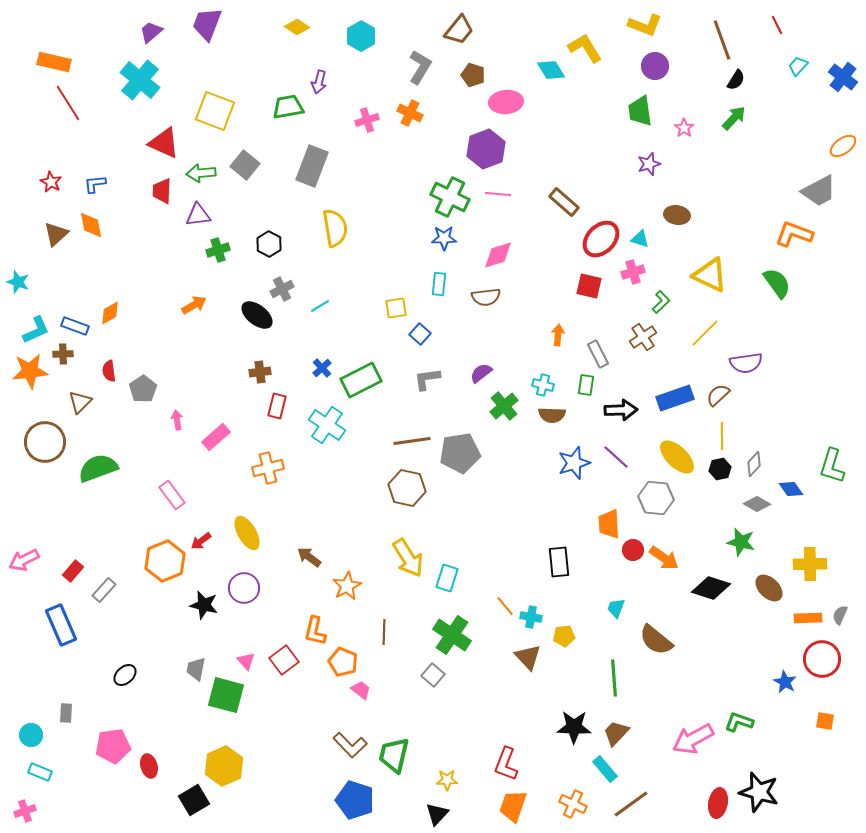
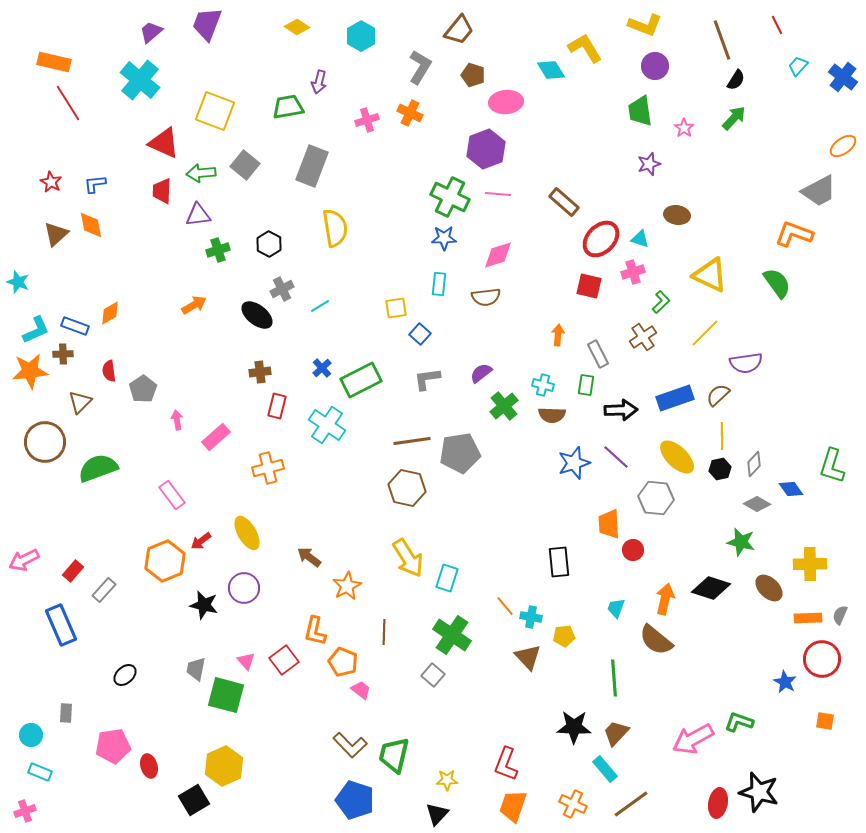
orange arrow at (664, 558): moved 1 px right, 41 px down; rotated 112 degrees counterclockwise
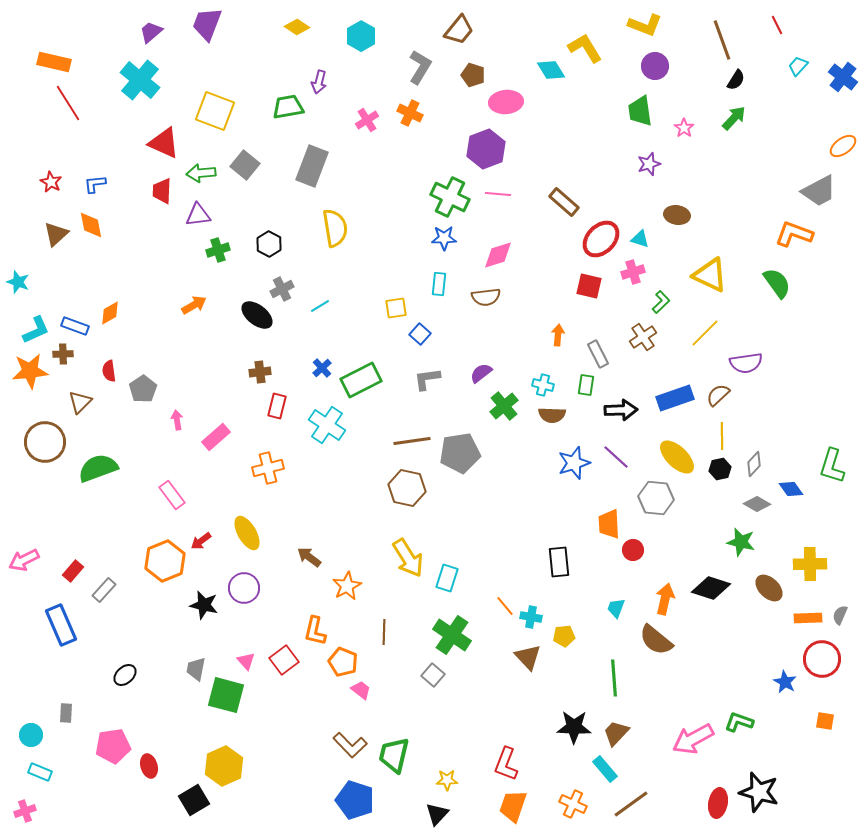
pink cross at (367, 120): rotated 15 degrees counterclockwise
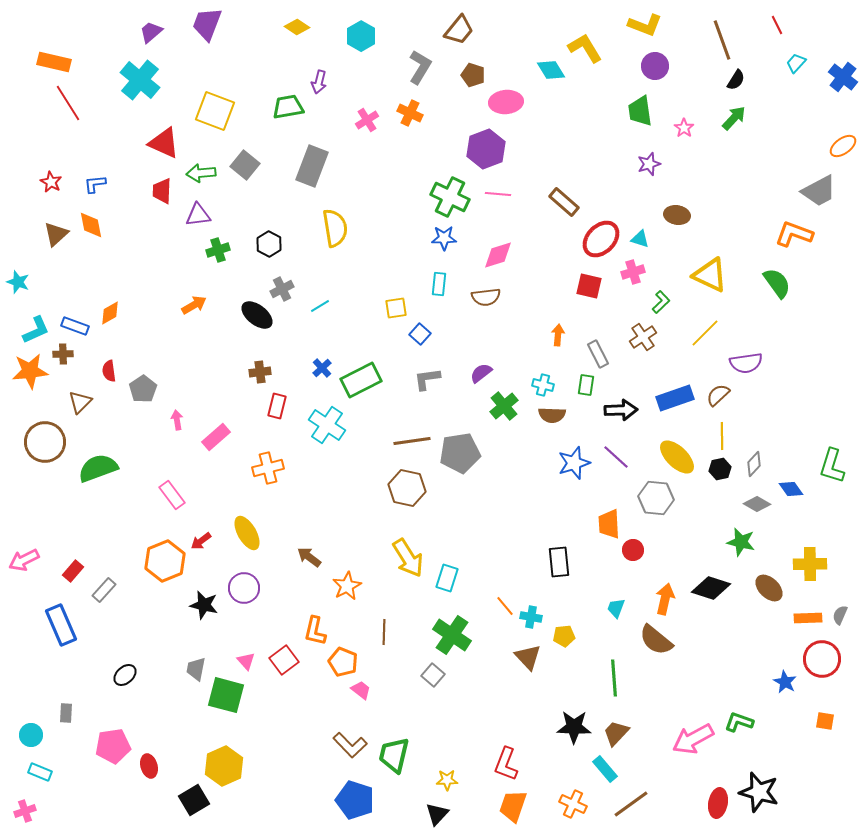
cyan trapezoid at (798, 66): moved 2 px left, 3 px up
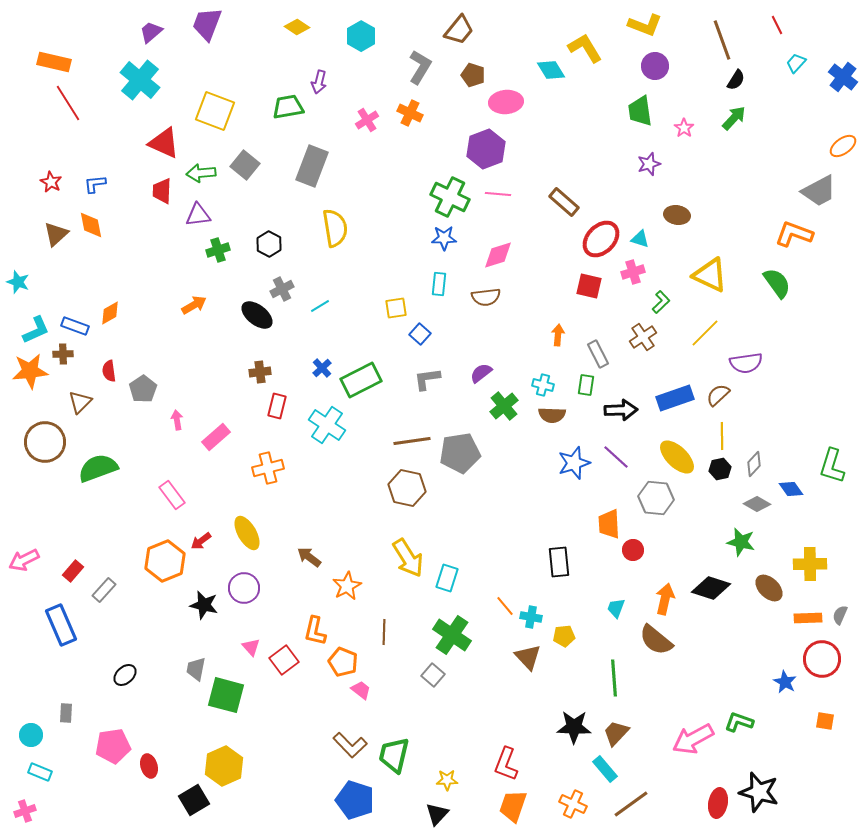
pink triangle at (246, 661): moved 5 px right, 14 px up
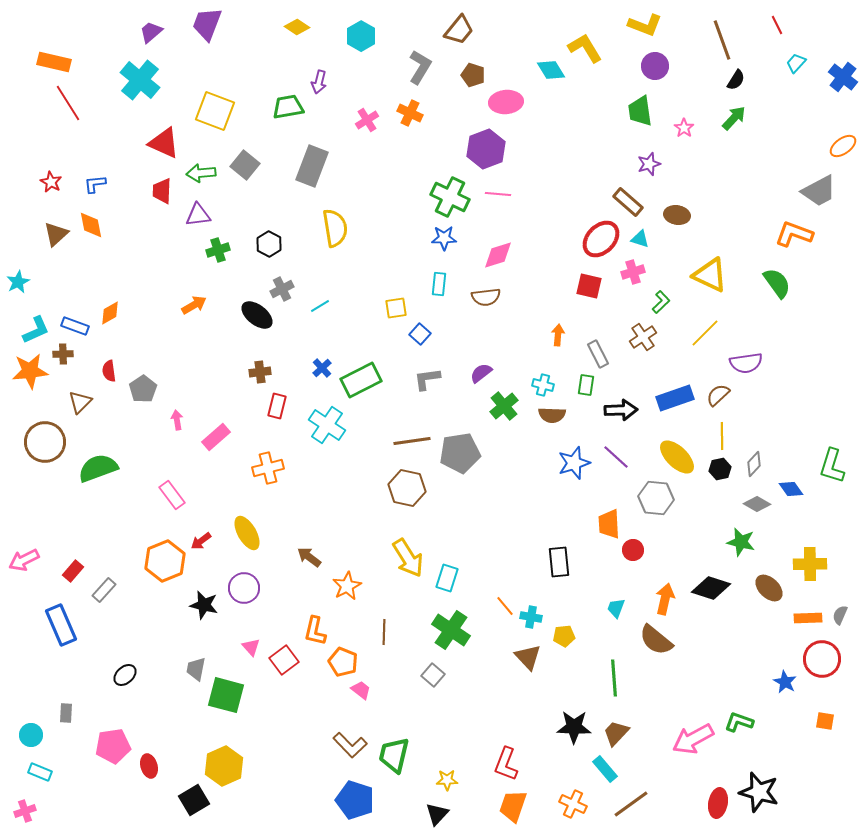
brown rectangle at (564, 202): moved 64 px right
cyan star at (18, 282): rotated 25 degrees clockwise
green cross at (452, 635): moved 1 px left, 5 px up
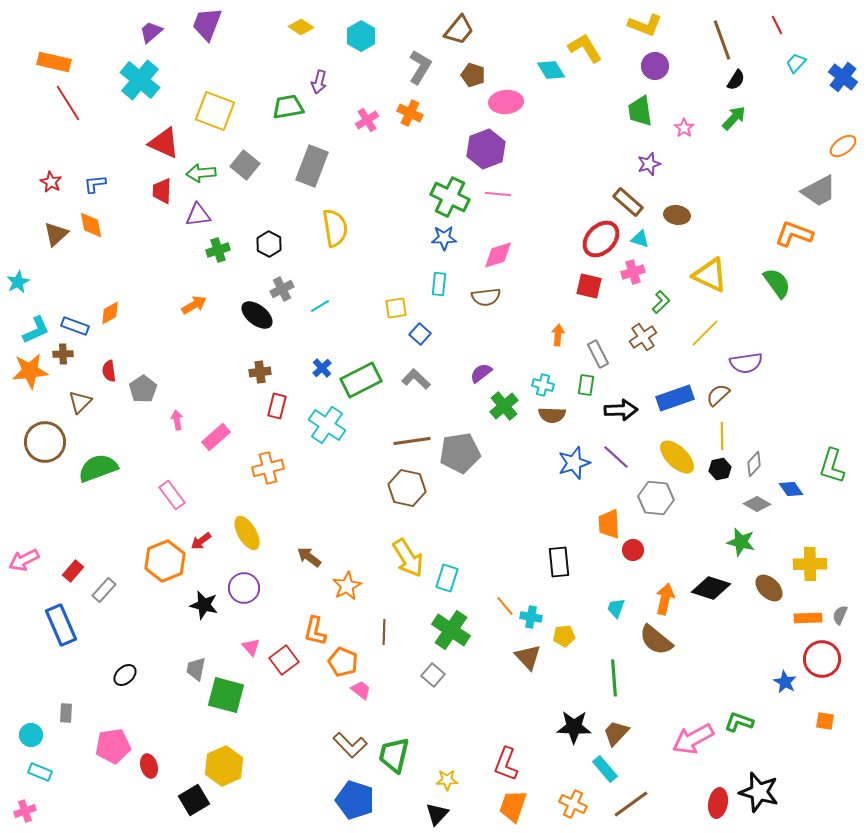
yellow diamond at (297, 27): moved 4 px right
gray L-shape at (427, 379): moved 11 px left; rotated 52 degrees clockwise
